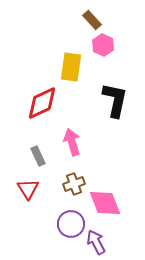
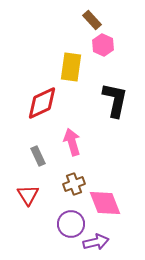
red triangle: moved 6 px down
purple arrow: rotated 105 degrees clockwise
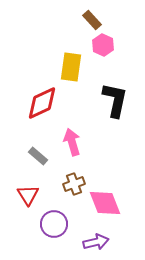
gray rectangle: rotated 24 degrees counterclockwise
purple circle: moved 17 px left
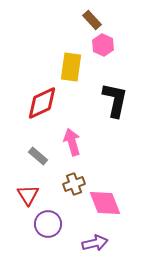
purple circle: moved 6 px left
purple arrow: moved 1 px left, 1 px down
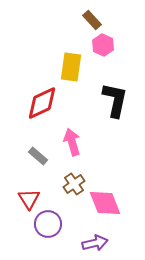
brown cross: rotated 15 degrees counterclockwise
red triangle: moved 1 px right, 4 px down
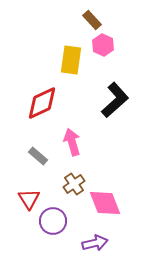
yellow rectangle: moved 7 px up
black L-shape: rotated 36 degrees clockwise
purple circle: moved 5 px right, 3 px up
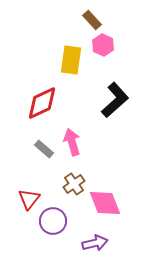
gray rectangle: moved 6 px right, 7 px up
red triangle: rotated 10 degrees clockwise
